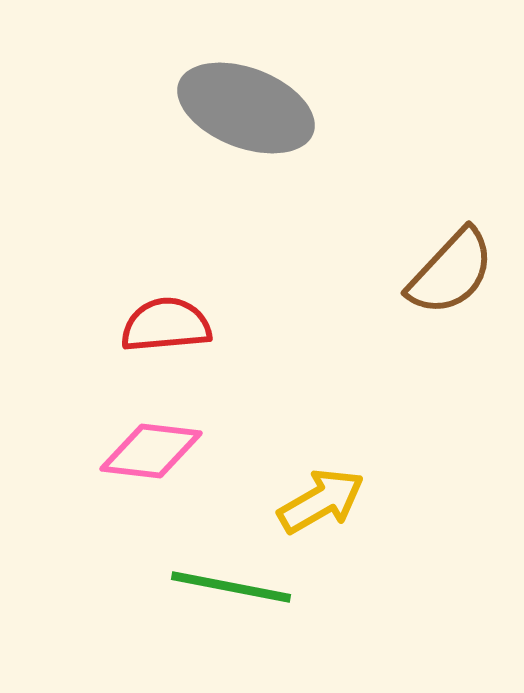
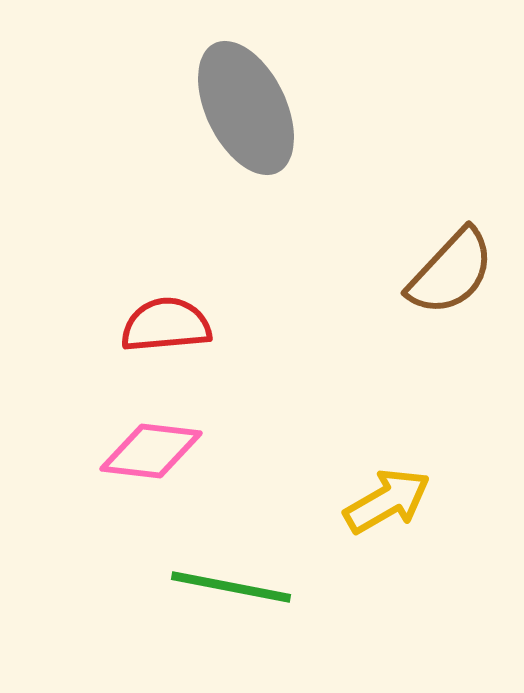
gray ellipse: rotated 43 degrees clockwise
yellow arrow: moved 66 px right
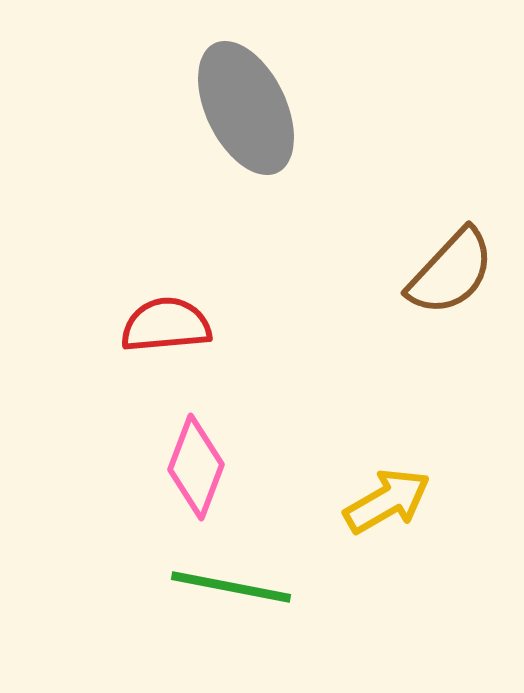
pink diamond: moved 45 px right, 16 px down; rotated 76 degrees counterclockwise
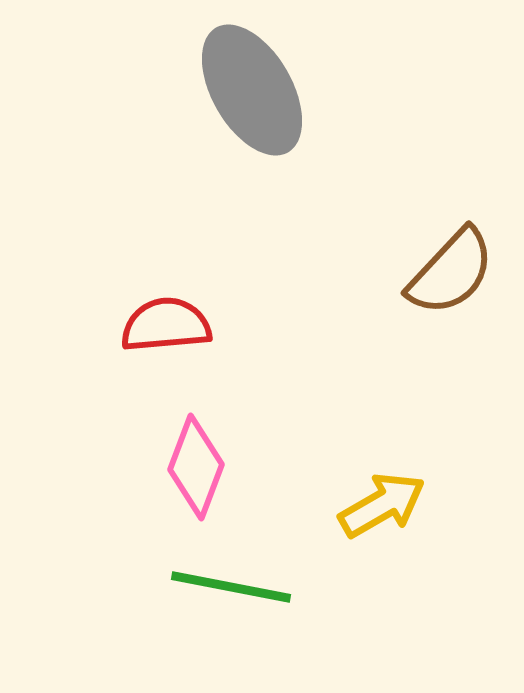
gray ellipse: moved 6 px right, 18 px up; rotated 4 degrees counterclockwise
yellow arrow: moved 5 px left, 4 px down
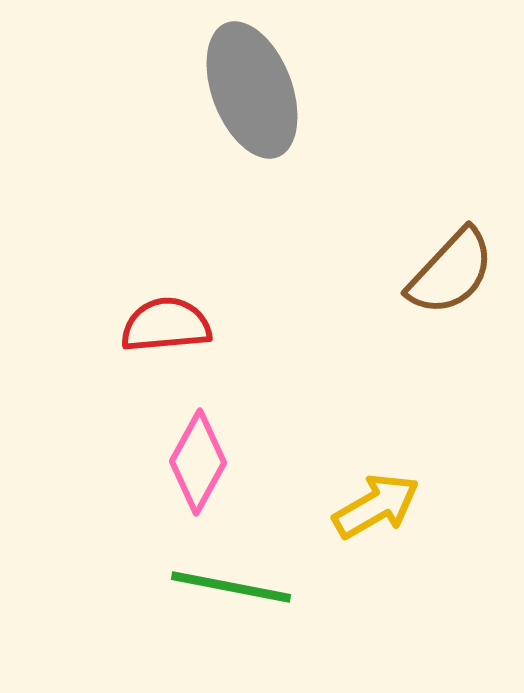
gray ellipse: rotated 9 degrees clockwise
pink diamond: moved 2 px right, 5 px up; rotated 8 degrees clockwise
yellow arrow: moved 6 px left, 1 px down
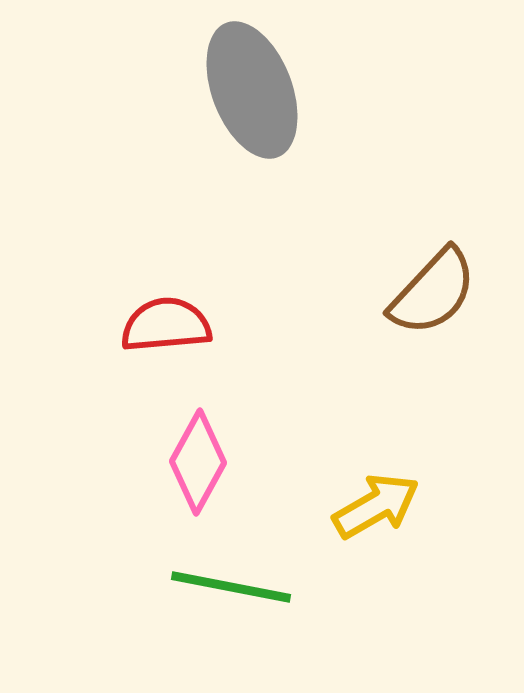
brown semicircle: moved 18 px left, 20 px down
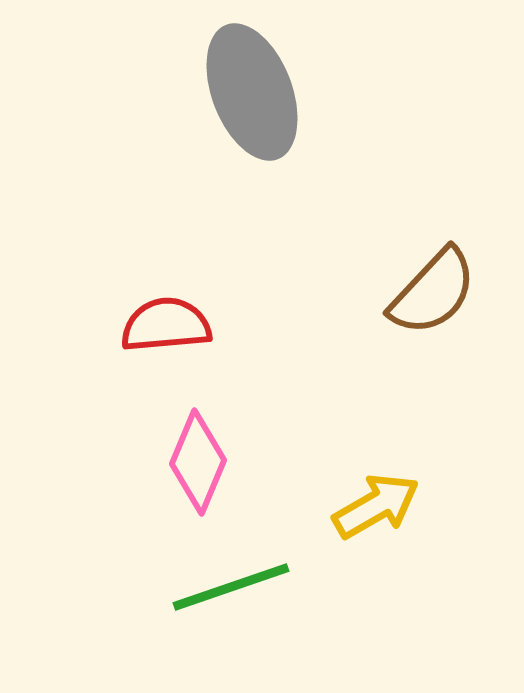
gray ellipse: moved 2 px down
pink diamond: rotated 6 degrees counterclockwise
green line: rotated 30 degrees counterclockwise
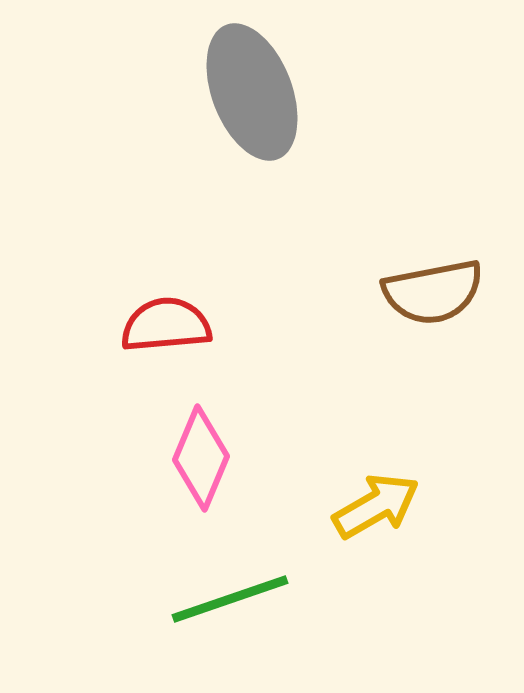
brown semicircle: rotated 36 degrees clockwise
pink diamond: moved 3 px right, 4 px up
green line: moved 1 px left, 12 px down
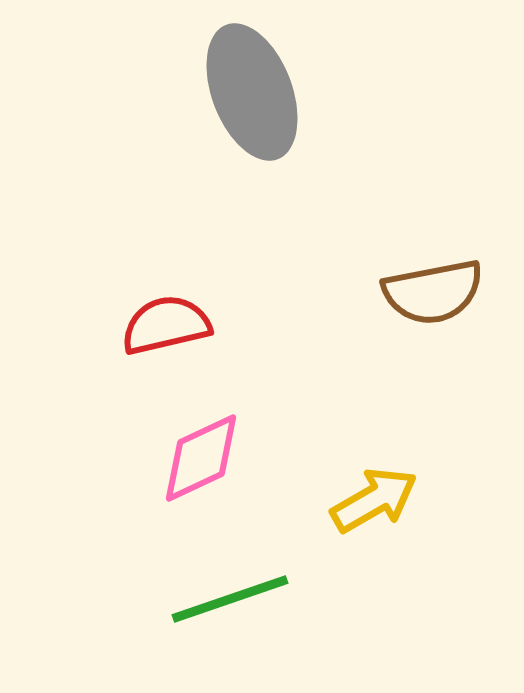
red semicircle: rotated 8 degrees counterclockwise
pink diamond: rotated 42 degrees clockwise
yellow arrow: moved 2 px left, 6 px up
